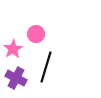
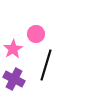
black line: moved 2 px up
purple cross: moved 2 px left, 1 px down
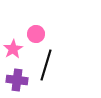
purple cross: moved 3 px right, 1 px down; rotated 20 degrees counterclockwise
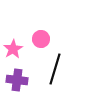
pink circle: moved 5 px right, 5 px down
black line: moved 9 px right, 4 px down
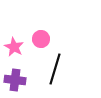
pink star: moved 1 px right, 2 px up; rotated 12 degrees counterclockwise
purple cross: moved 2 px left
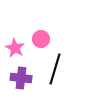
pink star: moved 1 px right, 1 px down
purple cross: moved 6 px right, 2 px up
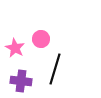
purple cross: moved 3 px down
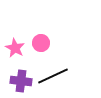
pink circle: moved 4 px down
black line: moved 2 px left, 7 px down; rotated 48 degrees clockwise
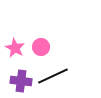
pink circle: moved 4 px down
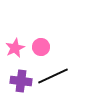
pink star: rotated 18 degrees clockwise
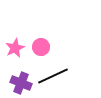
purple cross: moved 2 px down; rotated 15 degrees clockwise
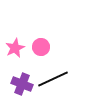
black line: moved 3 px down
purple cross: moved 1 px right, 1 px down
